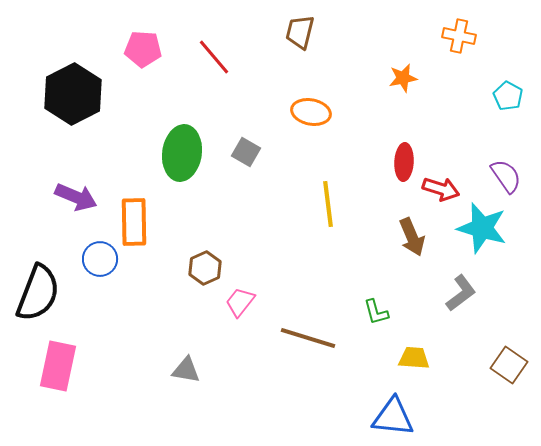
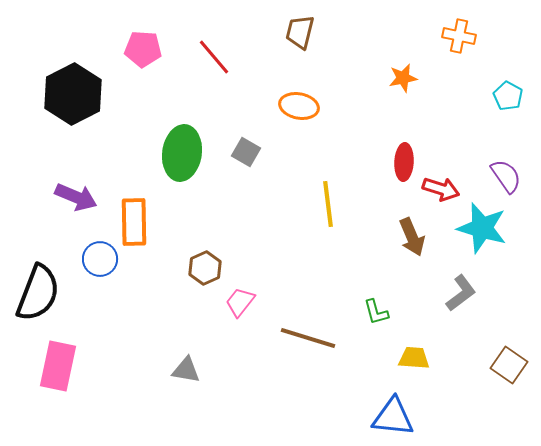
orange ellipse: moved 12 px left, 6 px up
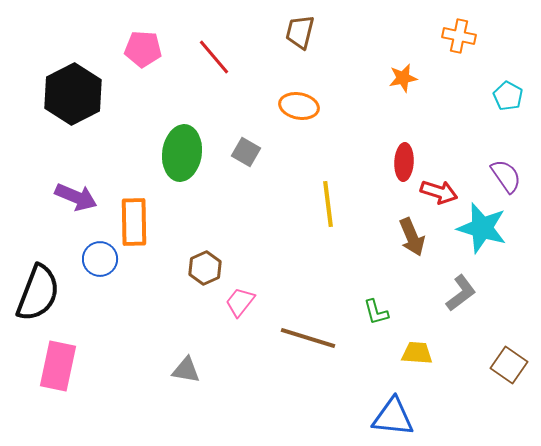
red arrow: moved 2 px left, 3 px down
yellow trapezoid: moved 3 px right, 5 px up
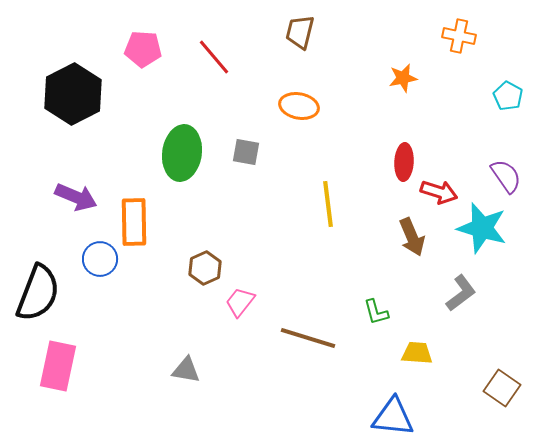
gray square: rotated 20 degrees counterclockwise
brown square: moved 7 px left, 23 px down
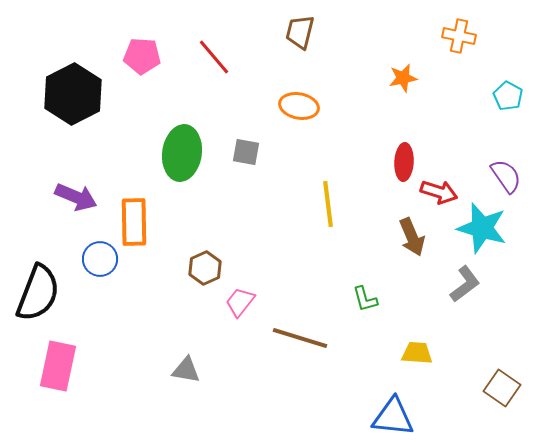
pink pentagon: moved 1 px left, 7 px down
gray L-shape: moved 4 px right, 9 px up
green L-shape: moved 11 px left, 13 px up
brown line: moved 8 px left
